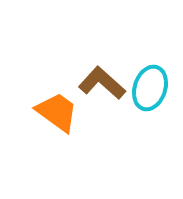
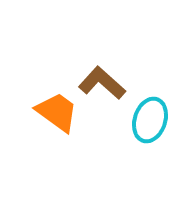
cyan ellipse: moved 32 px down
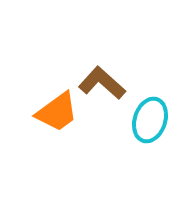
orange trapezoid: rotated 108 degrees clockwise
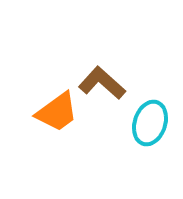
cyan ellipse: moved 3 px down
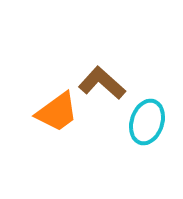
cyan ellipse: moved 3 px left, 1 px up
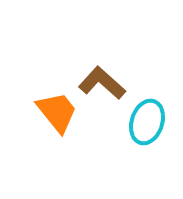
orange trapezoid: rotated 93 degrees counterclockwise
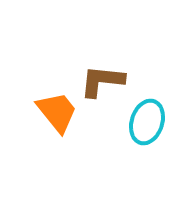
brown L-shape: moved 2 px up; rotated 36 degrees counterclockwise
